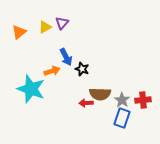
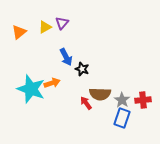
orange arrow: moved 12 px down
red arrow: rotated 56 degrees clockwise
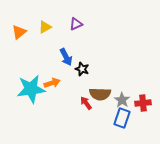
purple triangle: moved 14 px right, 1 px down; rotated 24 degrees clockwise
cyan star: rotated 28 degrees counterclockwise
red cross: moved 3 px down
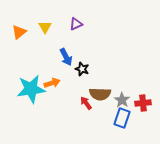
yellow triangle: rotated 32 degrees counterclockwise
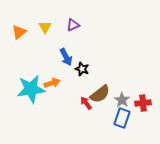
purple triangle: moved 3 px left, 1 px down
brown semicircle: rotated 40 degrees counterclockwise
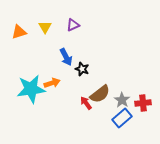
orange triangle: rotated 21 degrees clockwise
blue rectangle: rotated 30 degrees clockwise
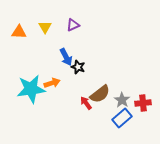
orange triangle: rotated 21 degrees clockwise
black star: moved 4 px left, 2 px up
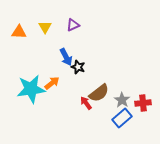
orange arrow: rotated 21 degrees counterclockwise
brown semicircle: moved 1 px left, 1 px up
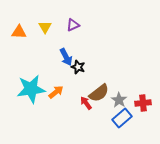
orange arrow: moved 4 px right, 9 px down
gray star: moved 3 px left
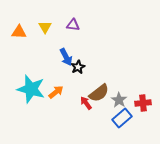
purple triangle: rotated 32 degrees clockwise
black star: rotated 24 degrees clockwise
cyan star: rotated 24 degrees clockwise
